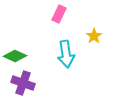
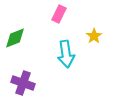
green diamond: moved 18 px up; rotated 45 degrees counterclockwise
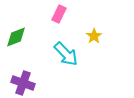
green diamond: moved 1 px right, 1 px up
cyan arrow: rotated 36 degrees counterclockwise
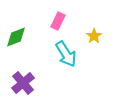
pink rectangle: moved 1 px left, 7 px down
cyan arrow: rotated 12 degrees clockwise
purple cross: rotated 30 degrees clockwise
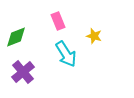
pink rectangle: rotated 48 degrees counterclockwise
yellow star: rotated 21 degrees counterclockwise
purple cross: moved 11 px up
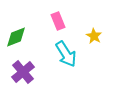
yellow star: rotated 14 degrees clockwise
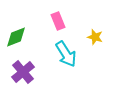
yellow star: moved 1 px right, 1 px down; rotated 14 degrees counterclockwise
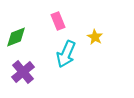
yellow star: rotated 14 degrees clockwise
cyan arrow: rotated 56 degrees clockwise
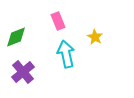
cyan arrow: rotated 144 degrees clockwise
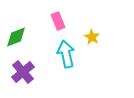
yellow star: moved 3 px left
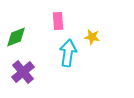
pink rectangle: rotated 18 degrees clockwise
yellow star: rotated 21 degrees counterclockwise
cyan arrow: moved 2 px right, 1 px up; rotated 20 degrees clockwise
